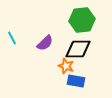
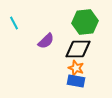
green hexagon: moved 3 px right, 2 px down
cyan line: moved 2 px right, 15 px up
purple semicircle: moved 1 px right, 2 px up
orange star: moved 10 px right, 2 px down
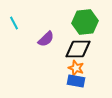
purple semicircle: moved 2 px up
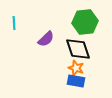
cyan line: rotated 24 degrees clockwise
black diamond: rotated 72 degrees clockwise
